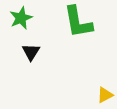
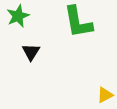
green star: moved 3 px left, 2 px up
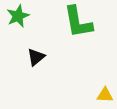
black triangle: moved 5 px right, 5 px down; rotated 18 degrees clockwise
yellow triangle: rotated 30 degrees clockwise
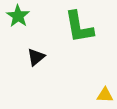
green star: rotated 15 degrees counterclockwise
green L-shape: moved 1 px right, 5 px down
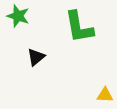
green star: rotated 15 degrees counterclockwise
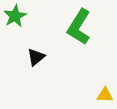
green star: moved 3 px left; rotated 25 degrees clockwise
green L-shape: rotated 42 degrees clockwise
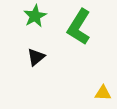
green star: moved 20 px right
yellow triangle: moved 2 px left, 2 px up
